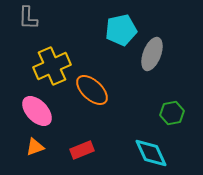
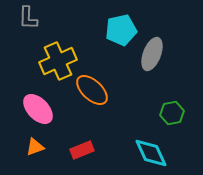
yellow cross: moved 6 px right, 5 px up
pink ellipse: moved 1 px right, 2 px up
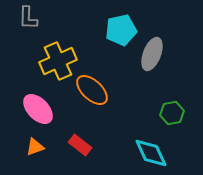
red rectangle: moved 2 px left, 5 px up; rotated 60 degrees clockwise
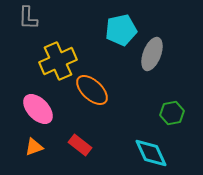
orange triangle: moved 1 px left
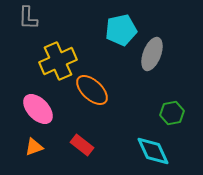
red rectangle: moved 2 px right
cyan diamond: moved 2 px right, 2 px up
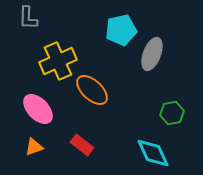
cyan diamond: moved 2 px down
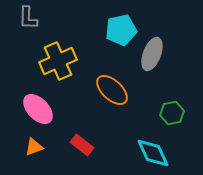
orange ellipse: moved 20 px right
